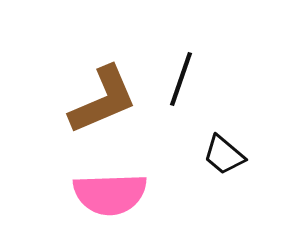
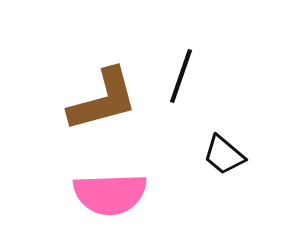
black line: moved 3 px up
brown L-shape: rotated 8 degrees clockwise
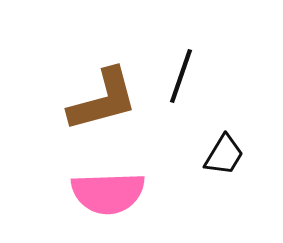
black trapezoid: rotated 99 degrees counterclockwise
pink semicircle: moved 2 px left, 1 px up
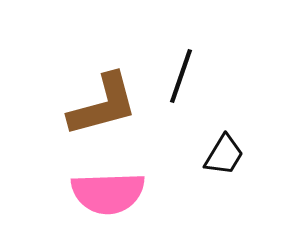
brown L-shape: moved 5 px down
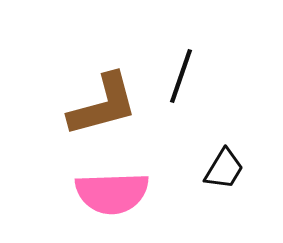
black trapezoid: moved 14 px down
pink semicircle: moved 4 px right
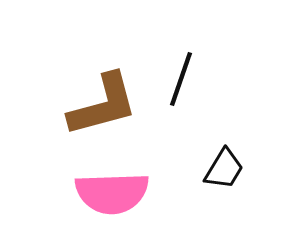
black line: moved 3 px down
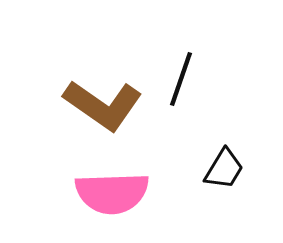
brown L-shape: rotated 50 degrees clockwise
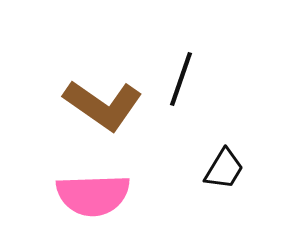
pink semicircle: moved 19 px left, 2 px down
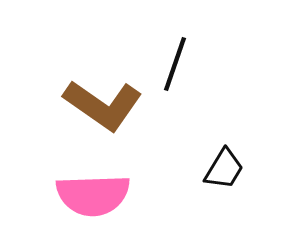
black line: moved 6 px left, 15 px up
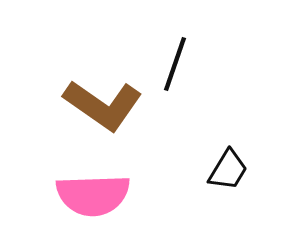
black trapezoid: moved 4 px right, 1 px down
